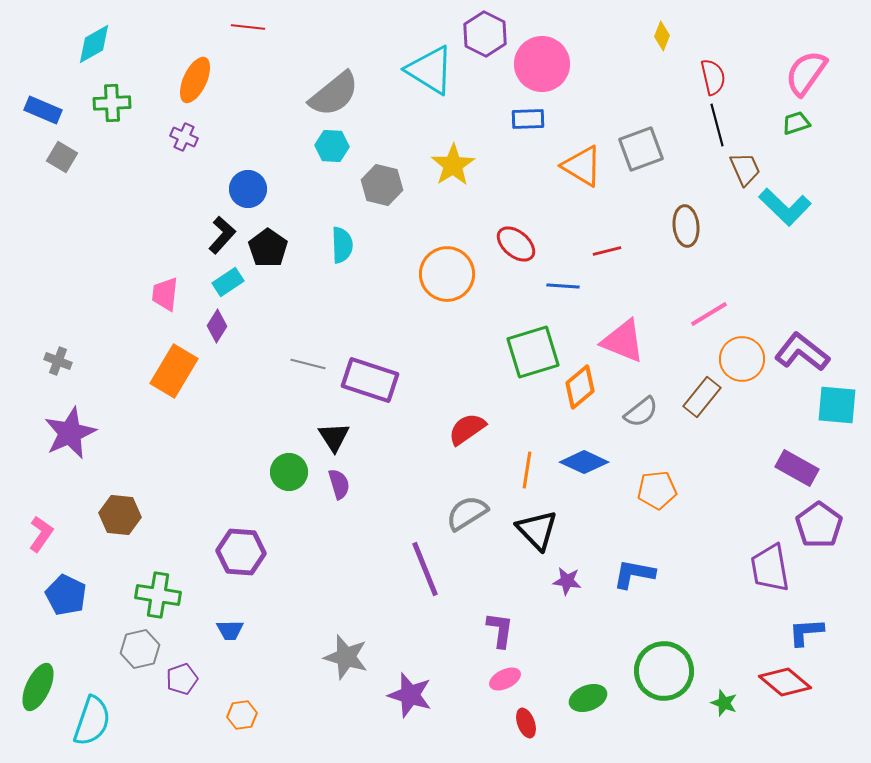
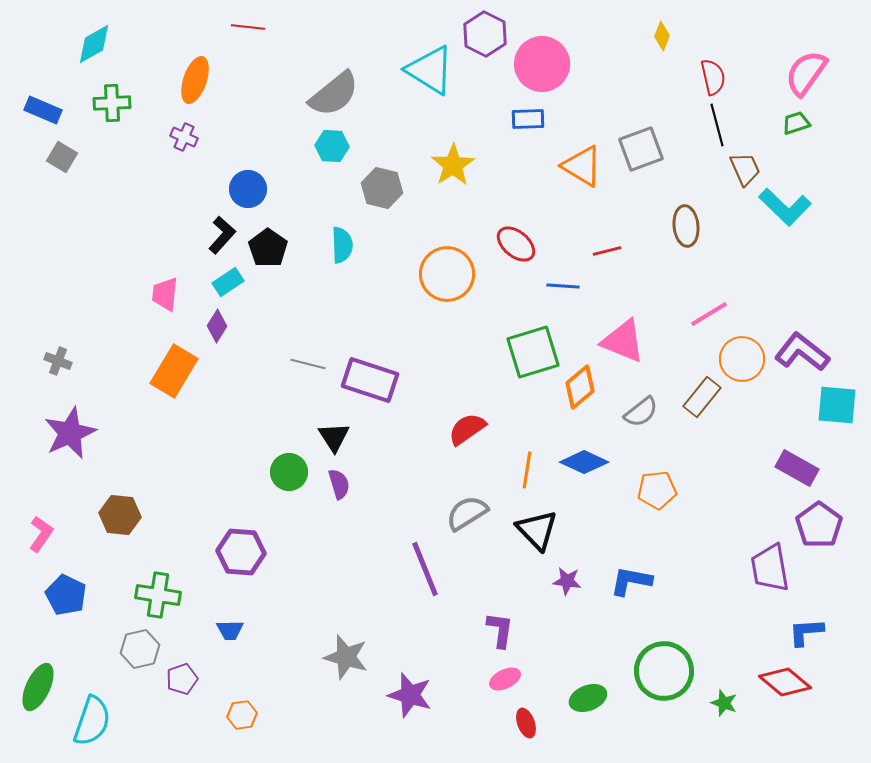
orange ellipse at (195, 80): rotated 6 degrees counterclockwise
gray hexagon at (382, 185): moved 3 px down
blue L-shape at (634, 574): moved 3 px left, 7 px down
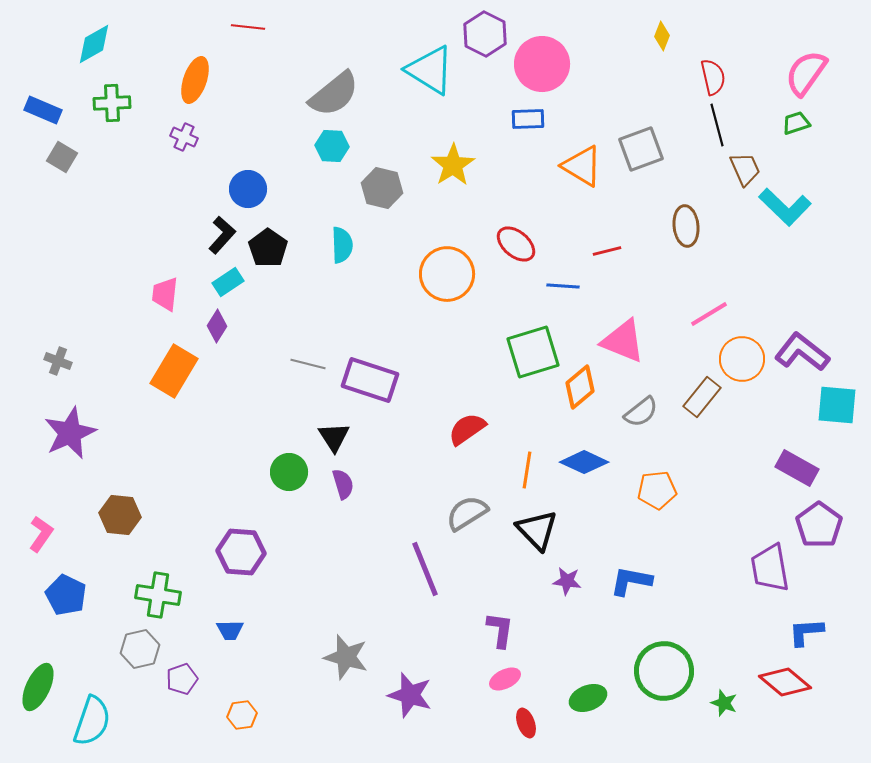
purple semicircle at (339, 484): moved 4 px right
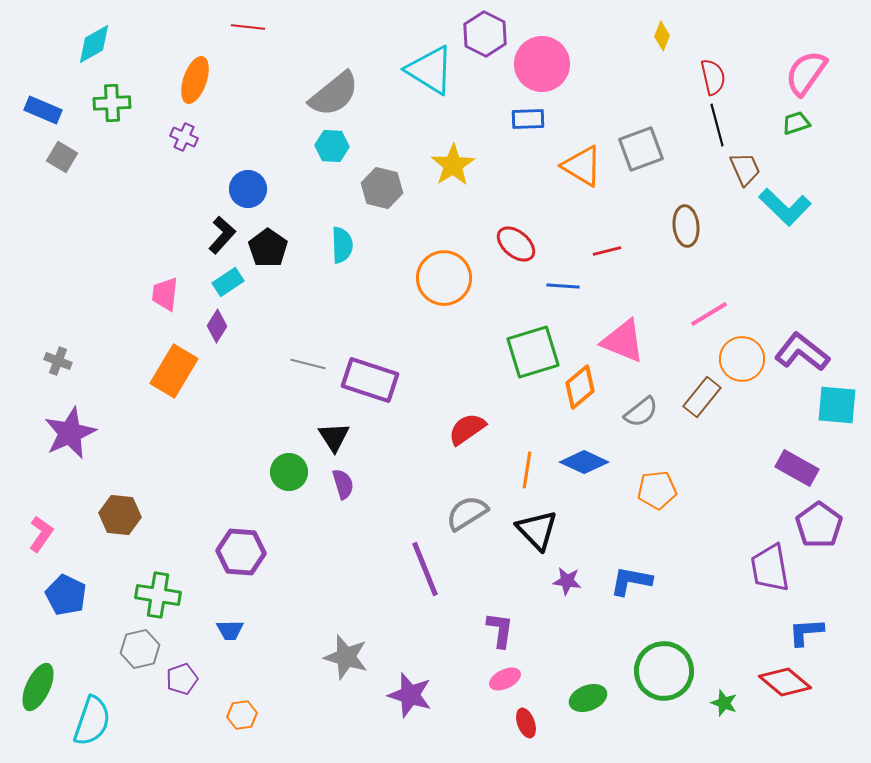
orange circle at (447, 274): moved 3 px left, 4 px down
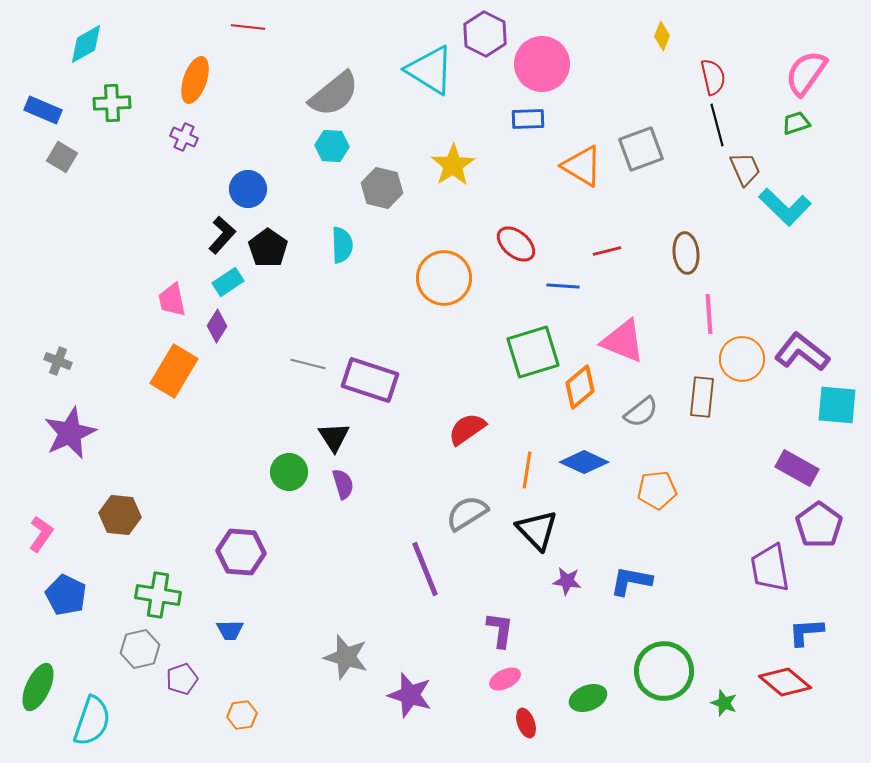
cyan diamond at (94, 44): moved 8 px left
brown ellipse at (686, 226): moved 27 px down
pink trapezoid at (165, 294): moved 7 px right, 6 px down; rotated 18 degrees counterclockwise
pink line at (709, 314): rotated 63 degrees counterclockwise
brown rectangle at (702, 397): rotated 33 degrees counterclockwise
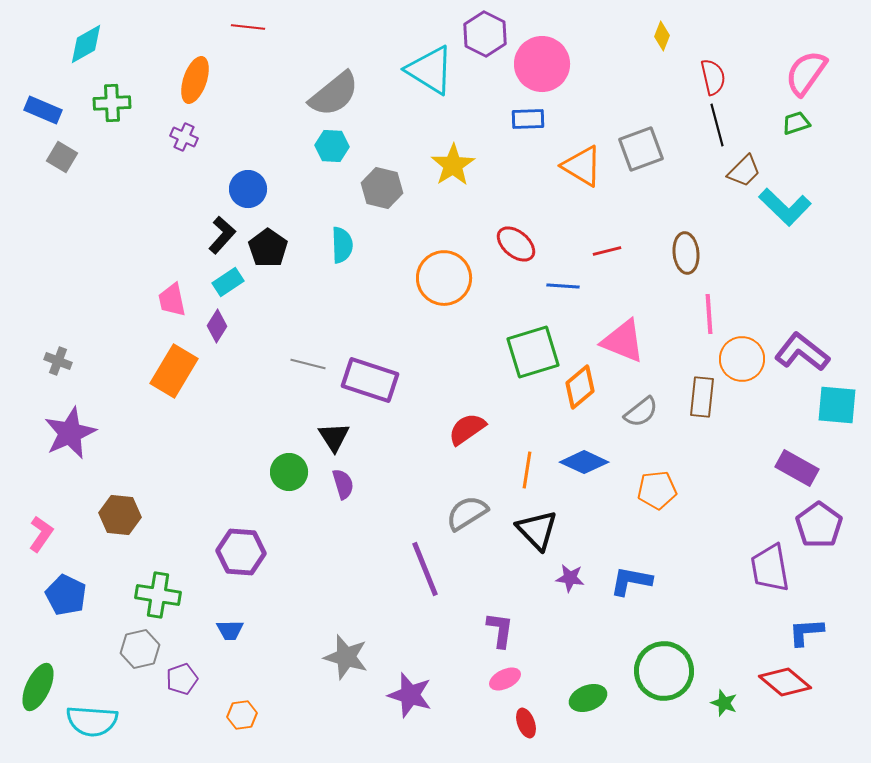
brown trapezoid at (745, 169): moved 1 px left, 2 px down; rotated 69 degrees clockwise
purple star at (567, 581): moved 3 px right, 3 px up
cyan semicircle at (92, 721): rotated 75 degrees clockwise
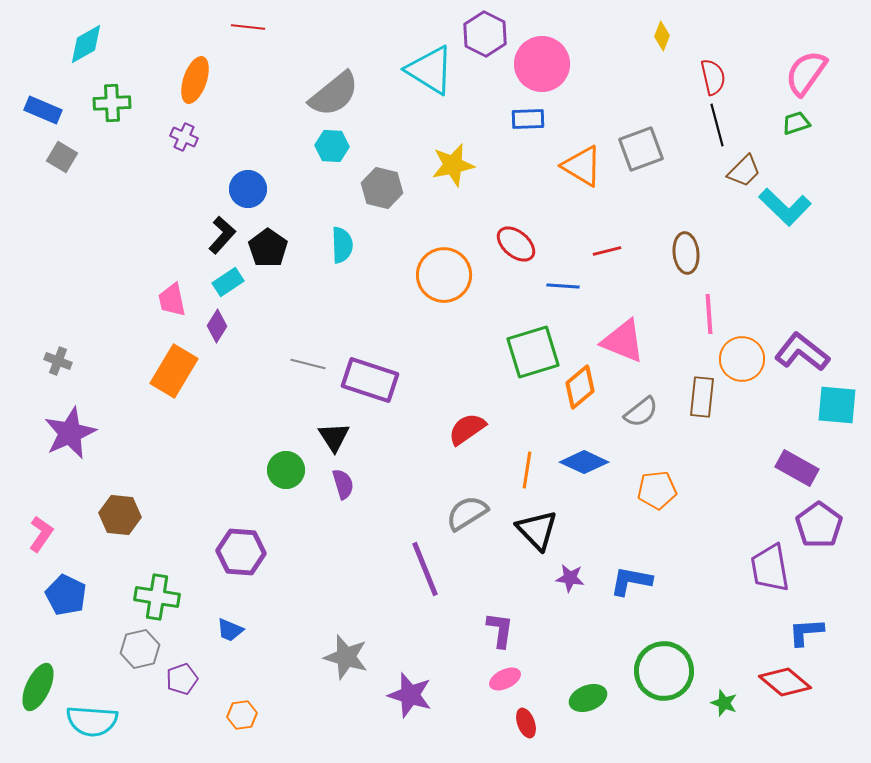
yellow star at (453, 165): rotated 21 degrees clockwise
orange circle at (444, 278): moved 3 px up
green circle at (289, 472): moved 3 px left, 2 px up
green cross at (158, 595): moved 1 px left, 2 px down
blue trapezoid at (230, 630): rotated 24 degrees clockwise
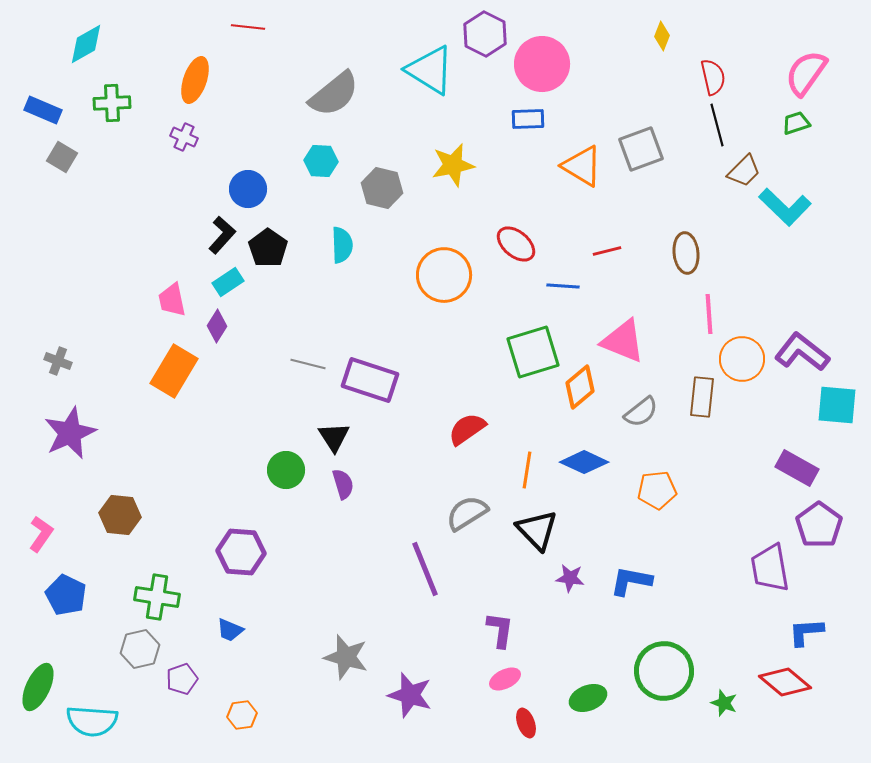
cyan hexagon at (332, 146): moved 11 px left, 15 px down
